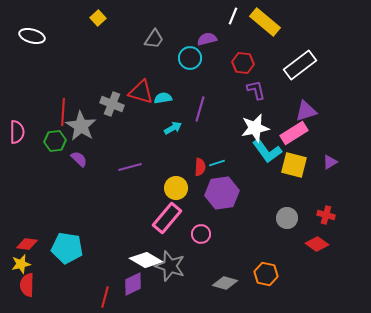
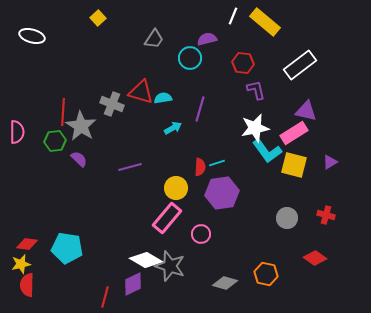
purple triangle at (306, 111): rotated 30 degrees clockwise
red diamond at (317, 244): moved 2 px left, 14 px down
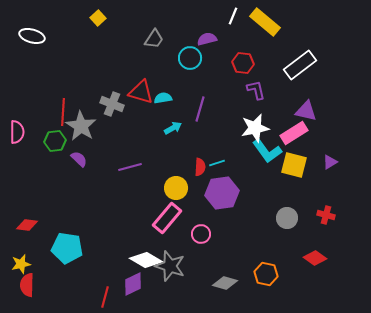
red diamond at (27, 244): moved 19 px up
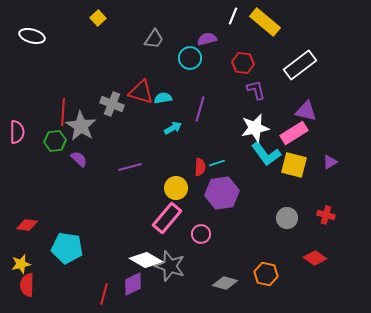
cyan L-shape at (267, 151): moved 1 px left, 3 px down
red line at (105, 297): moved 1 px left, 3 px up
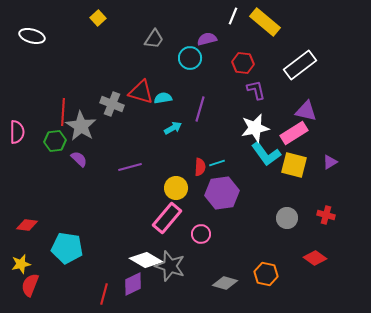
red semicircle at (27, 285): moved 3 px right; rotated 20 degrees clockwise
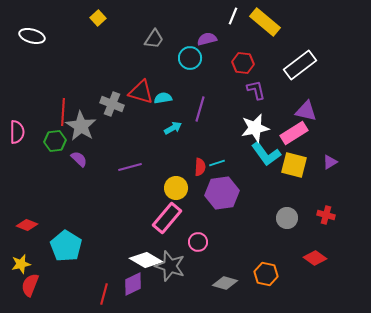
red diamond at (27, 225): rotated 15 degrees clockwise
pink circle at (201, 234): moved 3 px left, 8 px down
cyan pentagon at (67, 248): moved 1 px left, 2 px up; rotated 24 degrees clockwise
